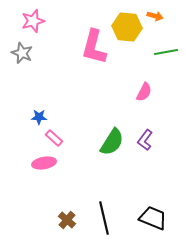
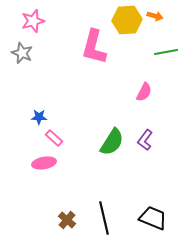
yellow hexagon: moved 7 px up; rotated 8 degrees counterclockwise
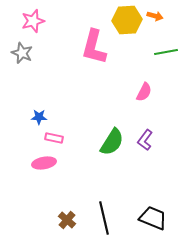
pink rectangle: rotated 30 degrees counterclockwise
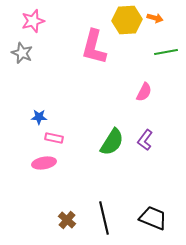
orange arrow: moved 2 px down
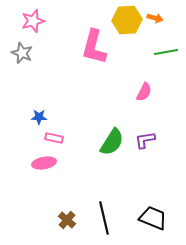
purple L-shape: rotated 45 degrees clockwise
